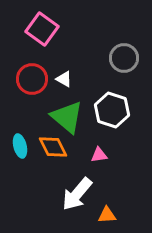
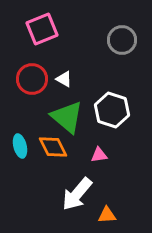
pink square: rotated 32 degrees clockwise
gray circle: moved 2 px left, 18 px up
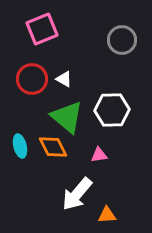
white hexagon: rotated 20 degrees counterclockwise
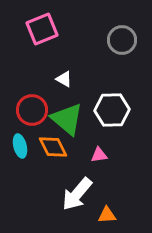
red circle: moved 31 px down
green triangle: moved 2 px down
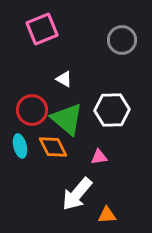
pink triangle: moved 2 px down
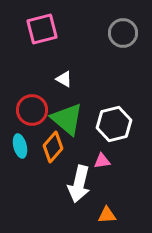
pink square: rotated 8 degrees clockwise
gray circle: moved 1 px right, 7 px up
white hexagon: moved 2 px right, 14 px down; rotated 12 degrees counterclockwise
orange diamond: rotated 68 degrees clockwise
pink triangle: moved 3 px right, 4 px down
white arrow: moved 2 px right, 10 px up; rotated 27 degrees counterclockwise
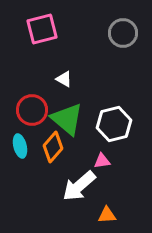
white arrow: moved 2 px down; rotated 36 degrees clockwise
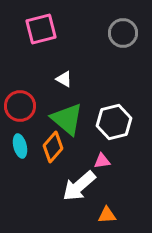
pink square: moved 1 px left
red circle: moved 12 px left, 4 px up
white hexagon: moved 2 px up
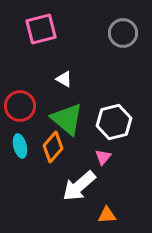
pink triangle: moved 1 px right, 4 px up; rotated 42 degrees counterclockwise
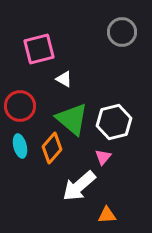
pink square: moved 2 px left, 20 px down
gray circle: moved 1 px left, 1 px up
green triangle: moved 5 px right
orange diamond: moved 1 px left, 1 px down
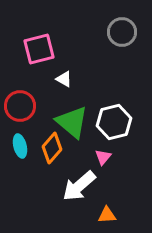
green triangle: moved 3 px down
